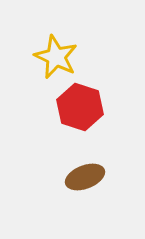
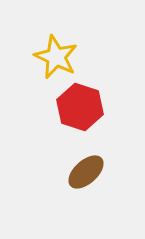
brown ellipse: moved 1 px right, 5 px up; rotated 21 degrees counterclockwise
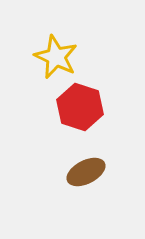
brown ellipse: rotated 15 degrees clockwise
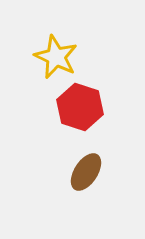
brown ellipse: rotated 30 degrees counterclockwise
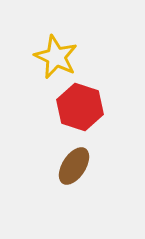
brown ellipse: moved 12 px left, 6 px up
